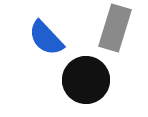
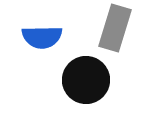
blue semicircle: moved 4 px left, 1 px up; rotated 48 degrees counterclockwise
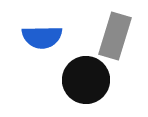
gray rectangle: moved 8 px down
